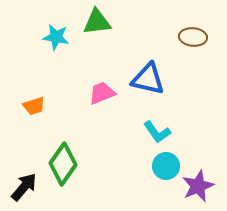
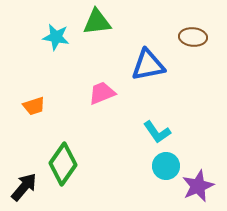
blue triangle: moved 14 px up; rotated 24 degrees counterclockwise
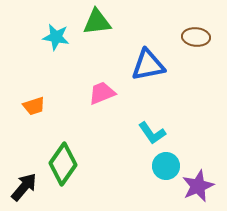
brown ellipse: moved 3 px right
cyan L-shape: moved 5 px left, 1 px down
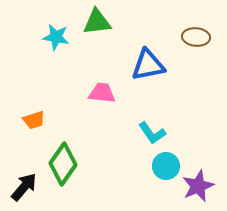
pink trapezoid: rotated 28 degrees clockwise
orange trapezoid: moved 14 px down
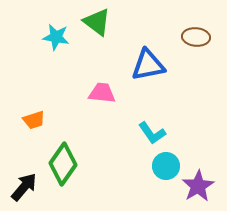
green triangle: rotated 44 degrees clockwise
purple star: rotated 8 degrees counterclockwise
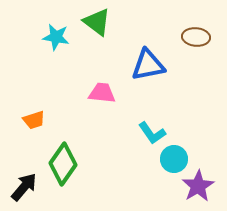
cyan circle: moved 8 px right, 7 px up
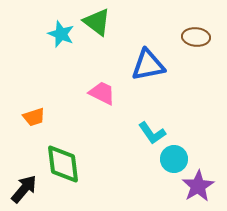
cyan star: moved 5 px right, 3 px up; rotated 12 degrees clockwise
pink trapezoid: rotated 20 degrees clockwise
orange trapezoid: moved 3 px up
green diamond: rotated 42 degrees counterclockwise
black arrow: moved 2 px down
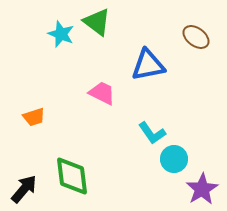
brown ellipse: rotated 32 degrees clockwise
green diamond: moved 9 px right, 12 px down
purple star: moved 4 px right, 3 px down
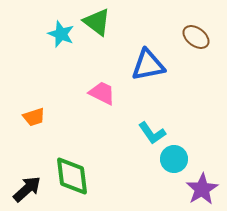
black arrow: moved 3 px right; rotated 8 degrees clockwise
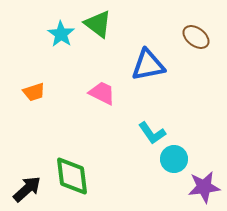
green triangle: moved 1 px right, 2 px down
cyan star: rotated 12 degrees clockwise
orange trapezoid: moved 25 px up
purple star: moved 2 px right, 2 px up; rotated 24 degrees clockwise
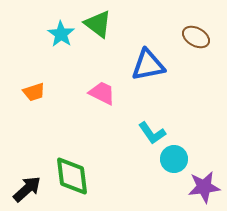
brown ellipse: rotated 8 degrees counterclockwise
